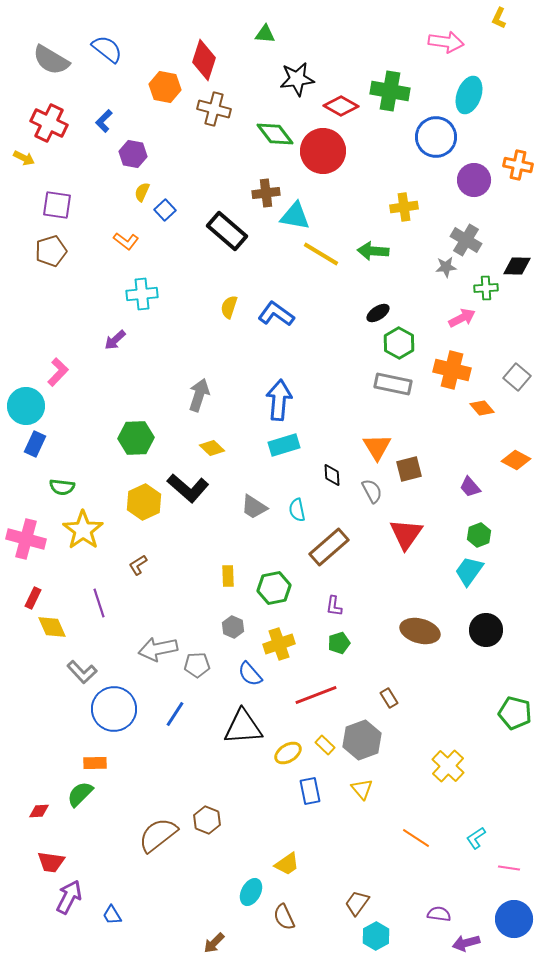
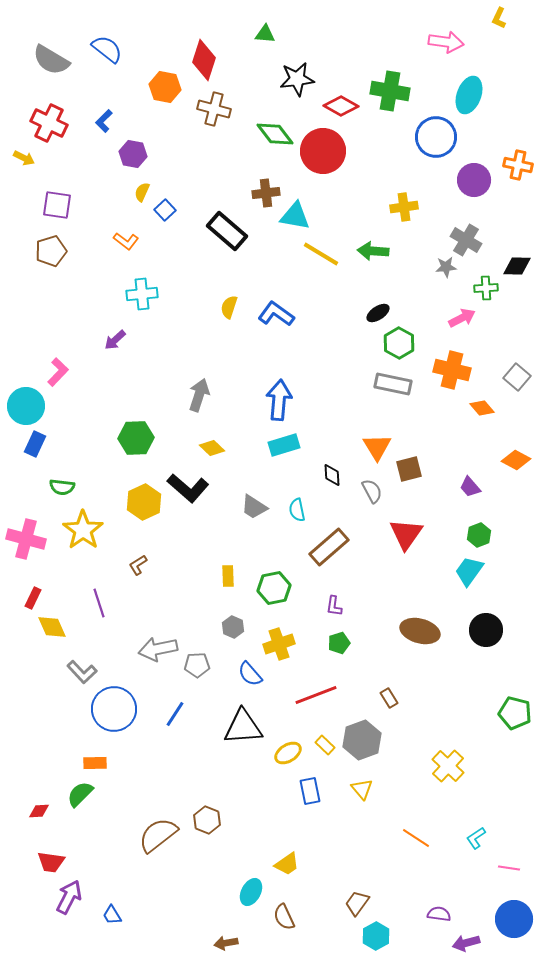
brown arrow at (214, 943): moved 12 px right; rotated 35 degrees clockwise
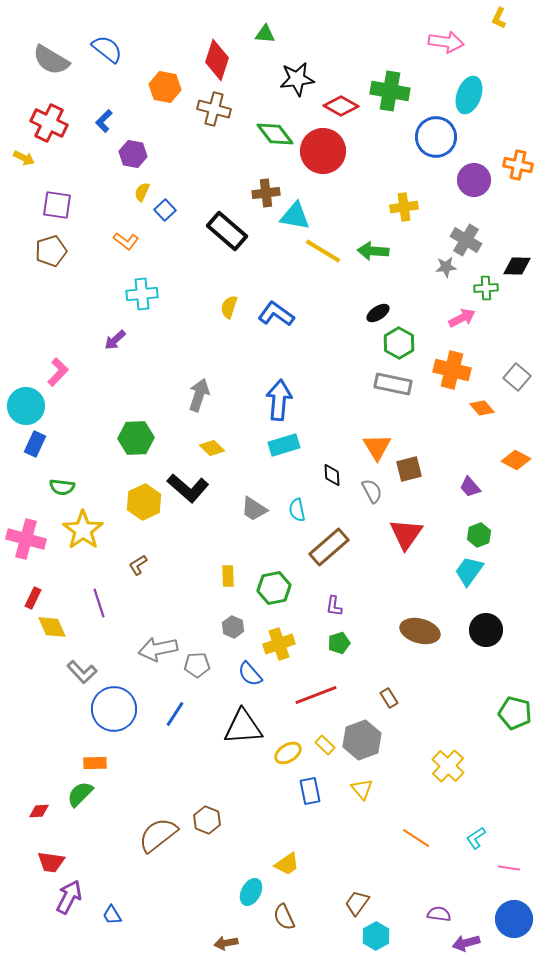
red diamond at (204, 60): moved 13 px right
yellow line at (321, 254): moved 2 px right, 3 px up
gray trapezoid at (254, 507): moved 2 px down
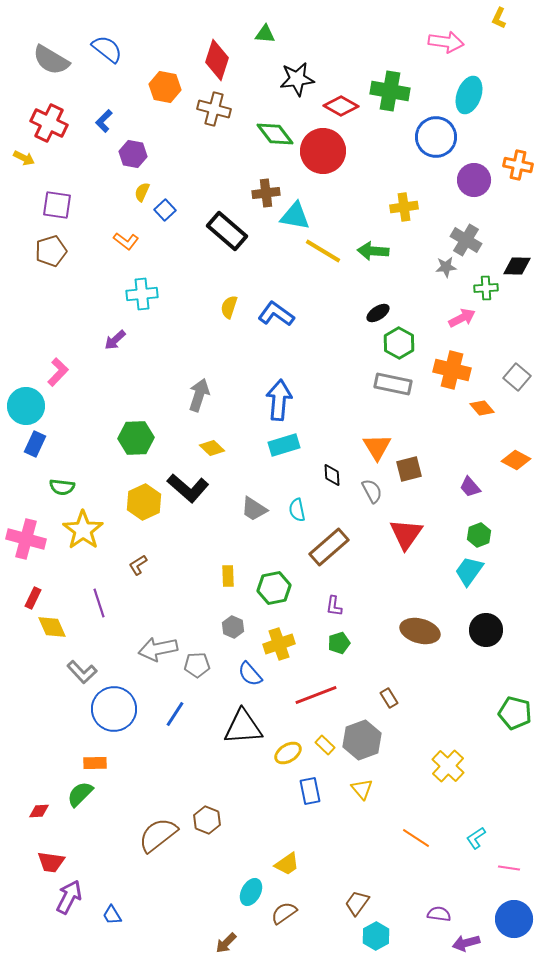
brown semicircle at (284, 917): moved 4 px up; rotated 80 degrees clockwise
brown arrow at (226, 943): rotated 35 degrees counterclockwise
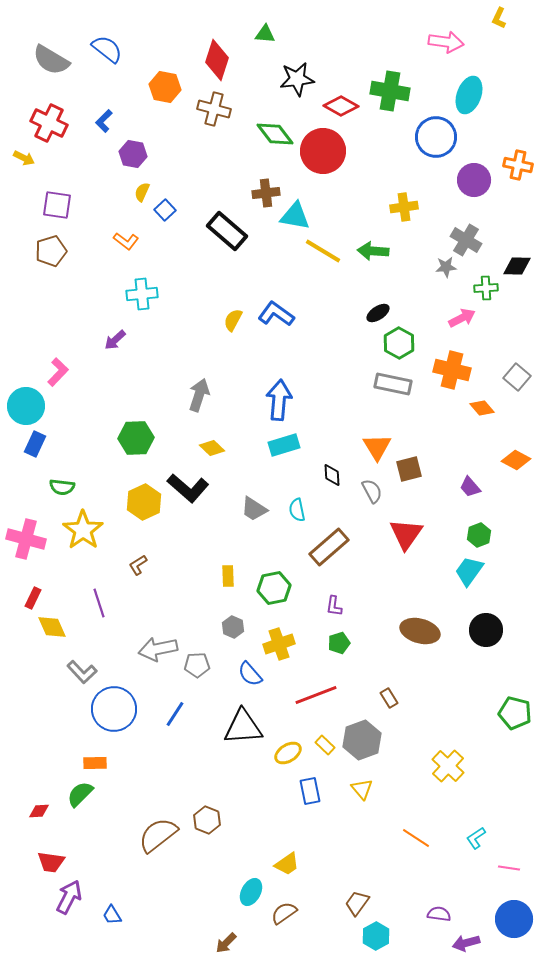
yellow semicircle at (229, 307): moved 4 px right, 13 px down; rotated 10 degrees clockwise
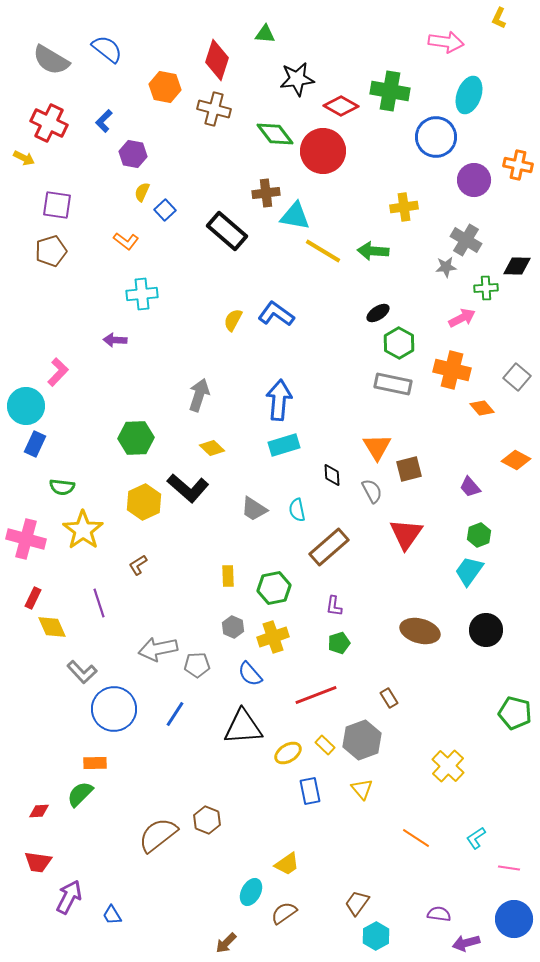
purple arrow at (115, 340): rotated 45 degrees clockwise
yellow cross at (279, 644): moved 6 px left, 7 px up
red trapezoid at (51, 862): moved 13 px left
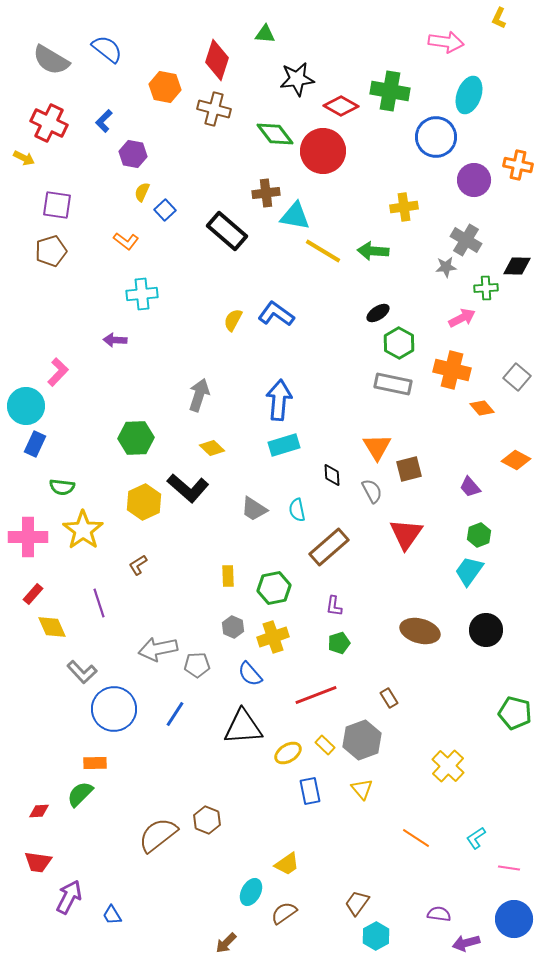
pink cross at (26, 539): moved 2 px right, 2 px up; rotated 15 degrees counterclockwise
red rectangle at (33, 598): moved 4 px up; rotated 15 degrees clockwise
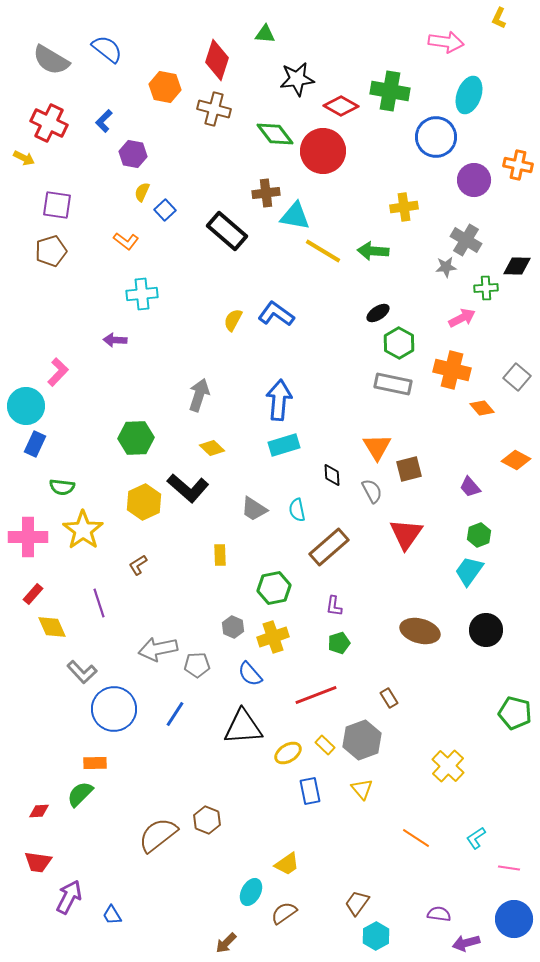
yellow rectangle at (228, 576): moved 8 px left, 21 px up
